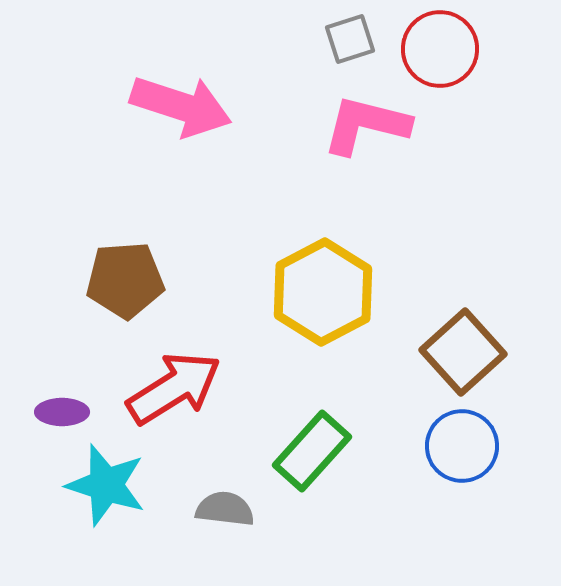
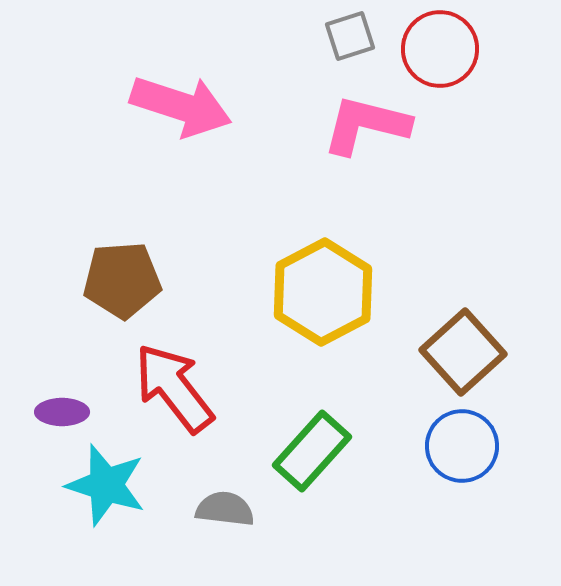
gray square: moved 3 px up
brown pentagon: moved 3 px left
red arrow: rotated 96 degrees counterclockwise
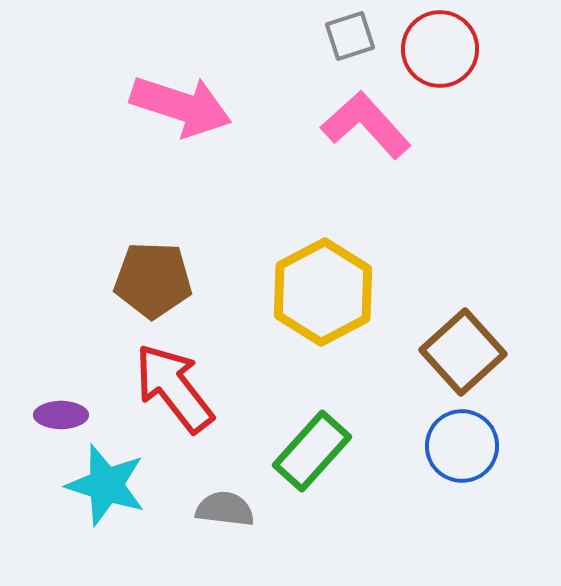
pink L-shape: rotated 34 degrees clockwise
brown pentagon: moved 31 px right; rotated 6 degrees clockwise
purple ellipse: moved 1 px left, 3 px down
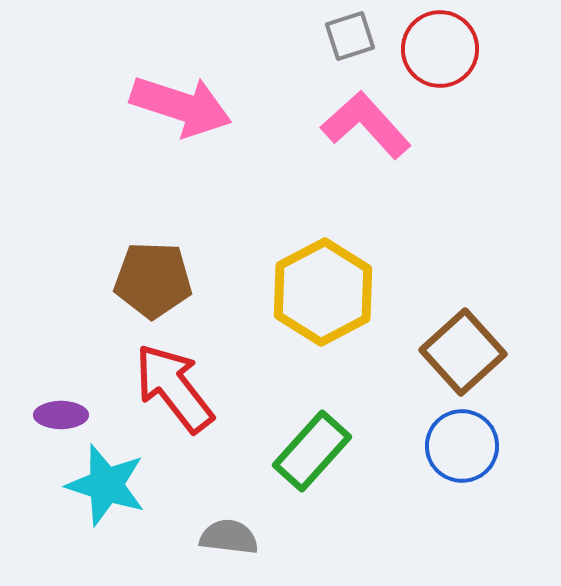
gray semicircle: moved 4 px right, 28 px down
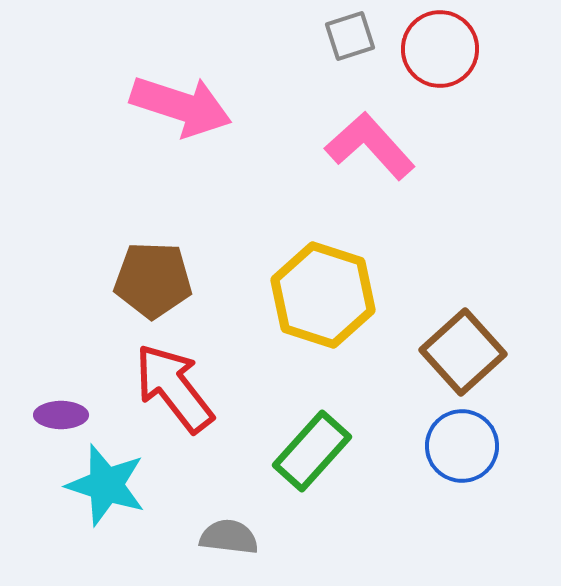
pink L-shape: moved 4 px right, 21 px down
yellow hexagon: moved 3 px down; rotated 14 degrees counterclockwise
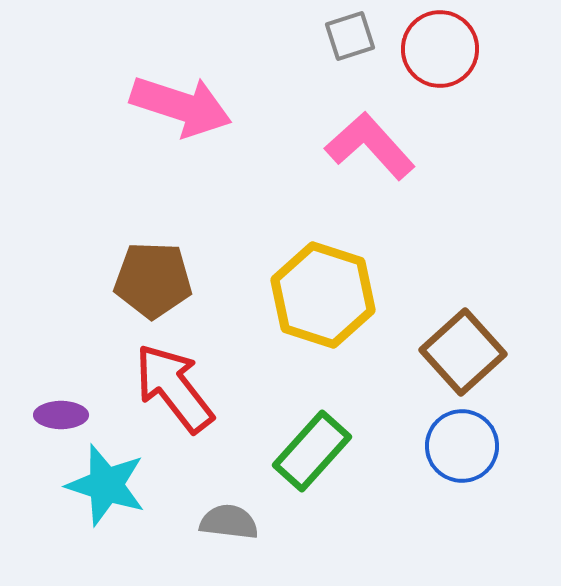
gray semicircle: moved 15 px up
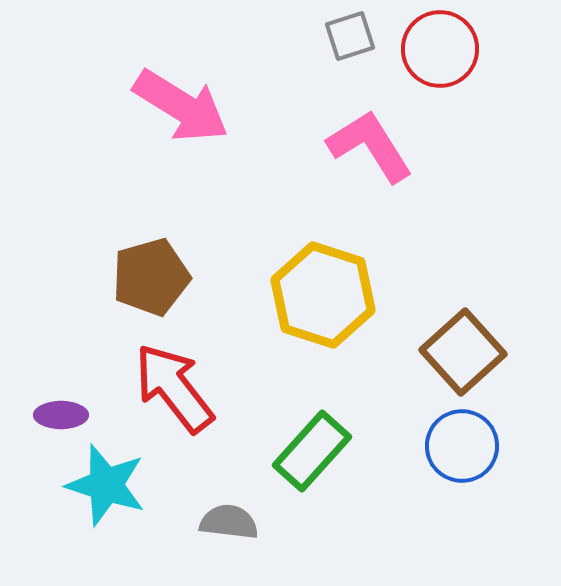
pink arrow: rotated 14 degrees clockwise
pink L-shape: rotated 10 degrees clockwise
brown pentagon: moved 2 px left, 3 px up; rotated 18 degrees counterclockwise
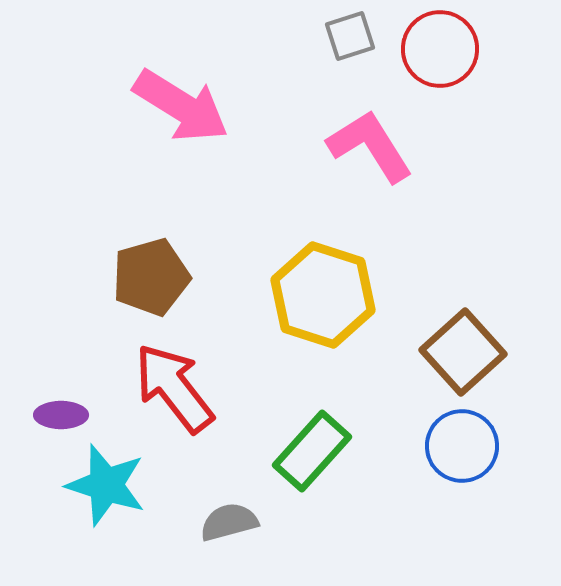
gray semicircle: rotated 22 degrees counterclockwise
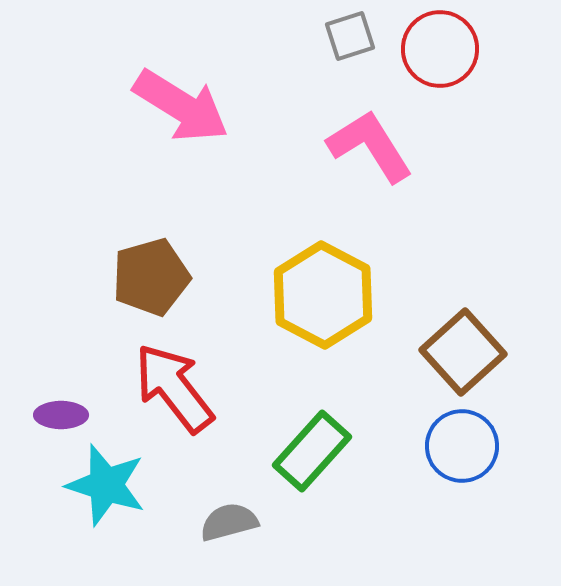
yellow hexagon: rotated 10 degrees clockwise
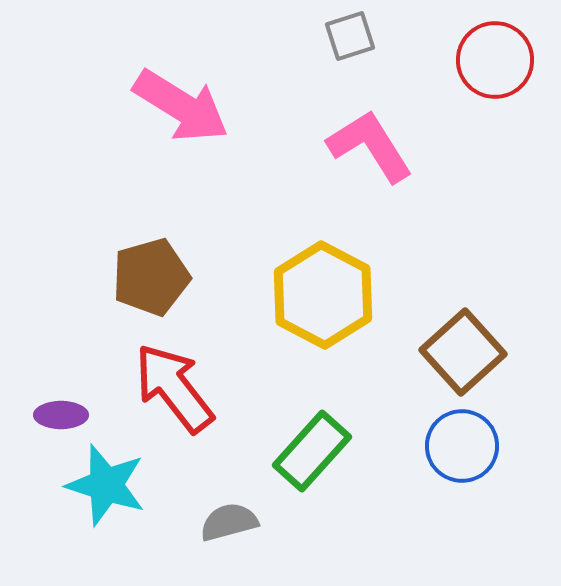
red circle: moved 55 px right, 11 px down
